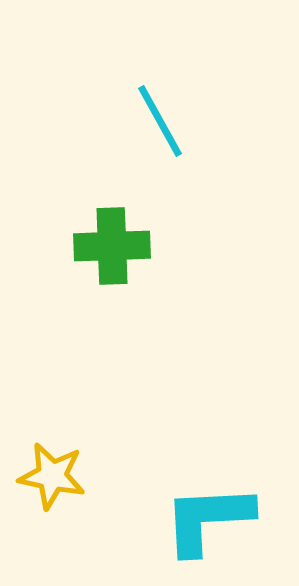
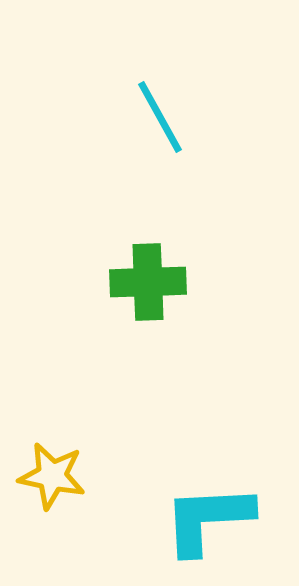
cyan line: moved 4 px up
green cross: moved 36 px right, 36 px down
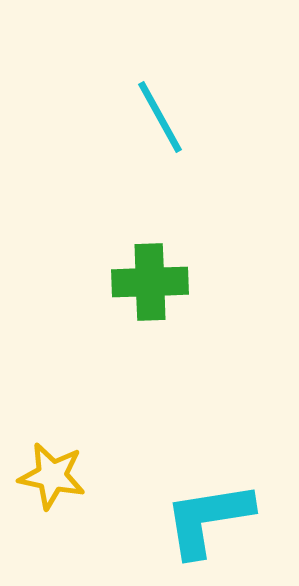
green cross: moved 2 px right
cyan L-shape: rotated 6 degrees counterclockwise
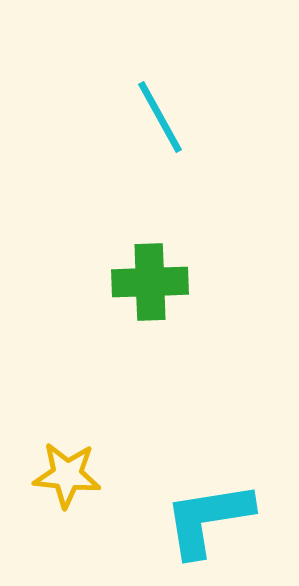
yellow star: moved 15 px right, 1 px up; rotated 6 degrees counterclockwise
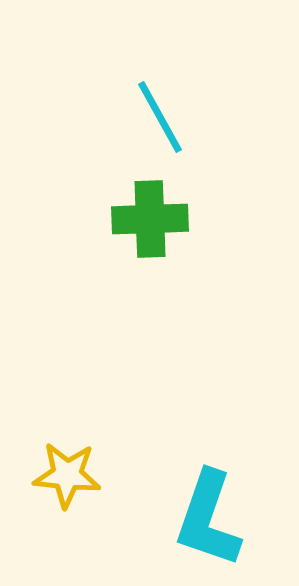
green cross: moved 63 px up
cyan L-shape: rotated 62 degrees counterclockwise
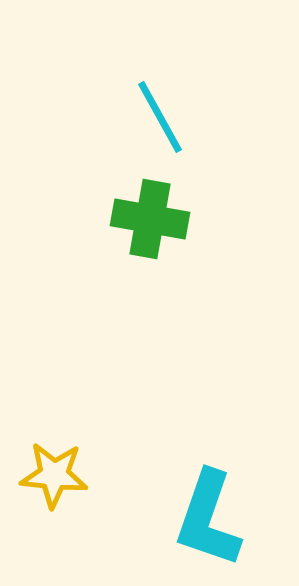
green cross: rotated 12 degrees clockwise
yellow star: moved 13 px left
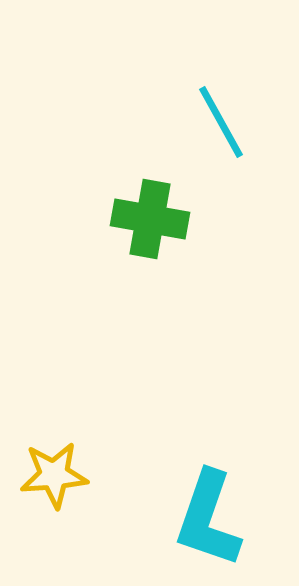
cyan line: moved 61 px right, 5 px down
yellow star: rotated 10 degrees counterclockwise
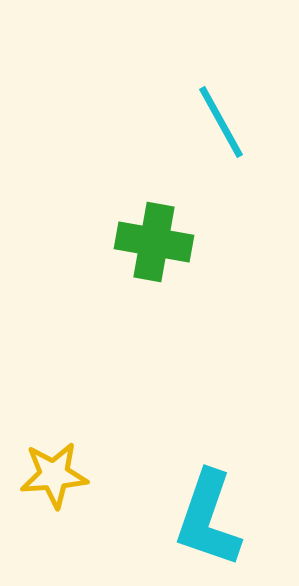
green cross: moved 4 px right, 23 px down
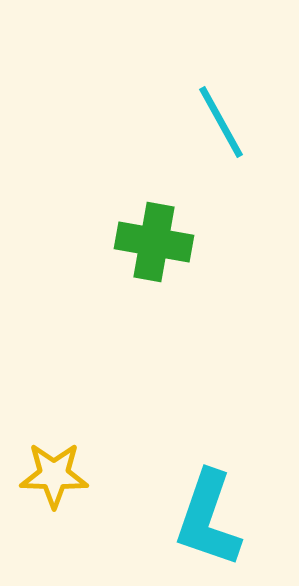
yellow star: rotated 6 degrees clockwise
